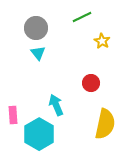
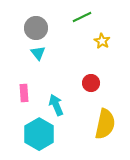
pink rectangle: moved 11 px right, 22 px up
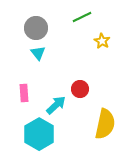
red circle: moved 11 px left, 6 px down
cyan arrow: rotated 70 degrees clockwise
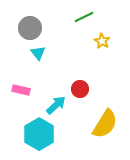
green line: moved 2 px right
gray circle: moved 6 px left
pink rectangle: moved 3 px left, 3 px up; rotated 72 degrees counterclockwise
yellow semicircle: rotated 20 degrees clockwise
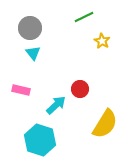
cyan triangle: moved 5 px left
cyan hexagon: moved 1 px right, 6 px down; rotated 12 degrees counterclockwise
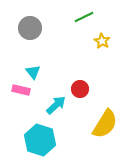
cyan triangle: moved 19 px down
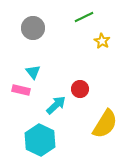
gray circle: moved 3 px right
cyan hexagon: rotated 8 degrees clockwise
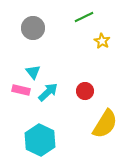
red circle: moved 5 px right, 2 px down
cyan arrow: moved 8 px left, 13 px up
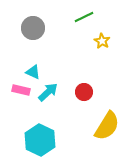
cyan triangle: rotated 28 degrees counterclockwise
red circle: moved 1 px left, 1 px down
yellow semicircle: moved 2 px right, 2 px down
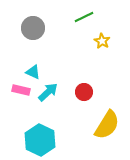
yellow semicircle: moved 1 px up
